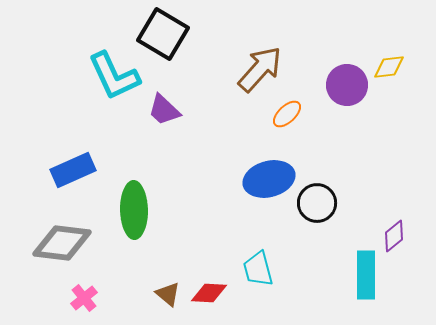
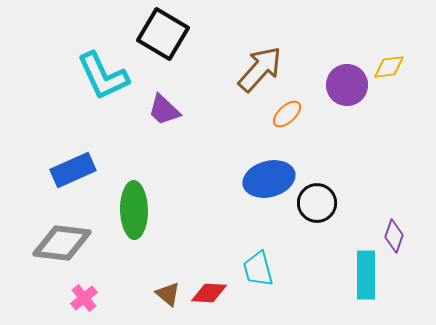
cyan L-shape: moved 11 px left
purple diamond: rotated 32 degrees counterclockwise
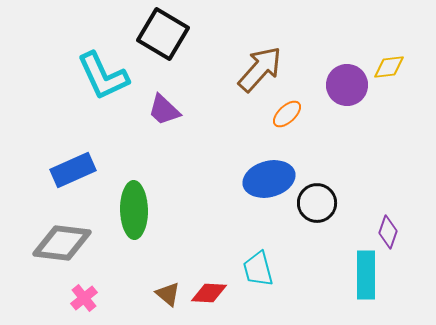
purple diamond: moved 6 px left, 4 px up
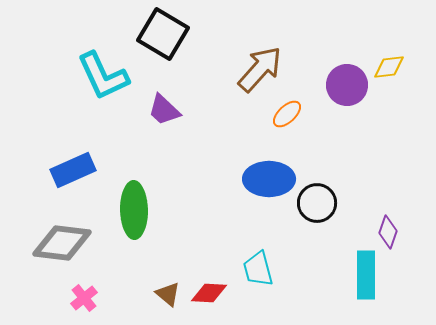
blue ellipse: rotated 15 degrees clockwise
